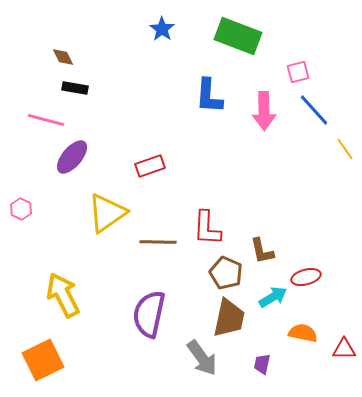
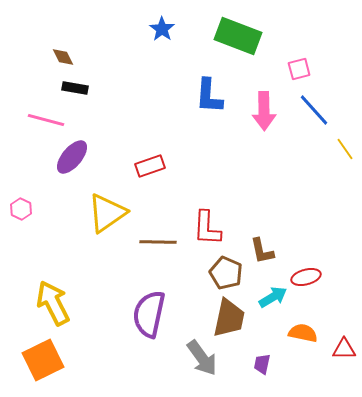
pink square: moved 1 px right, 3 px up
yellow arrow: moved 10 px left, 8 px down
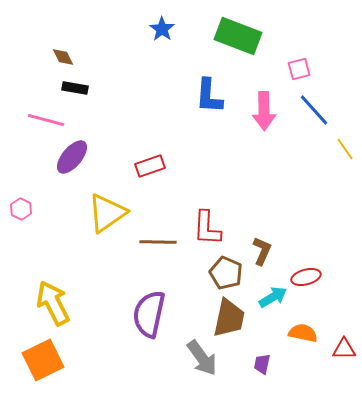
brown L-shape: rotated 144 degrees counterclockwise
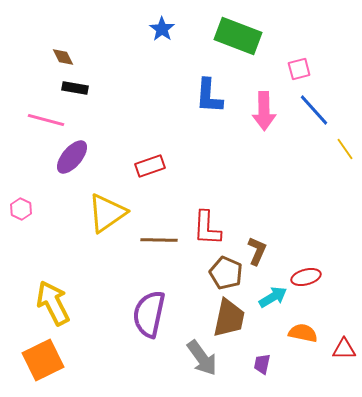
brown line: moved 1 px right, 2 px up
brown L-shape: moved 5 px left
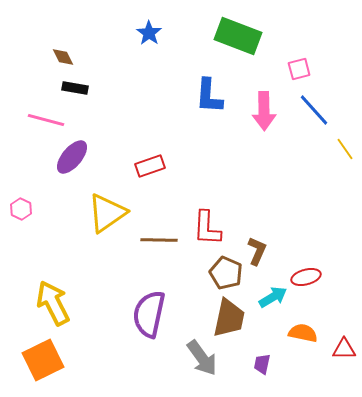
blue star: moved 13 px left, 4 px down
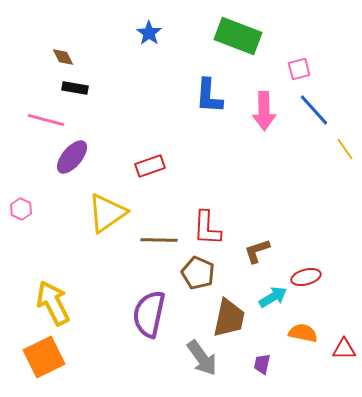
brown L-shape: rotated 132 degrees counterclockwise
brown pentagon: moved 28 px left
orange square: moved 1 px right, 3 px up
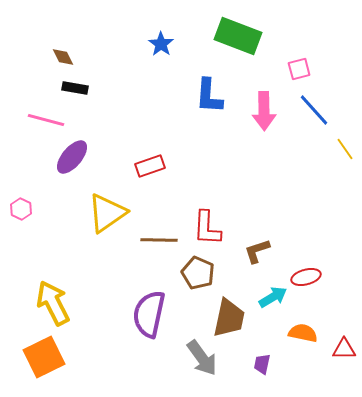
blue star: moved 12 px right, 11 px down
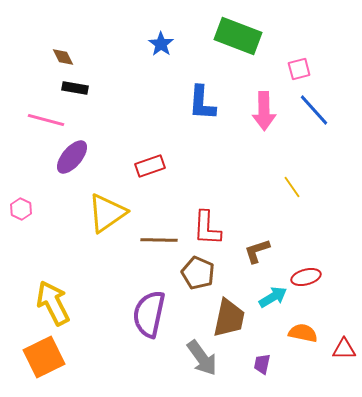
blue L-shape: moved 7 px left, 7 px down
yellow line: moved 53 px left, 38 px down
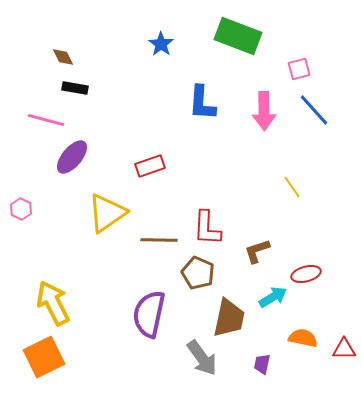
red ellipse: moved 3 px up
orange semicircle: moved 5 px down
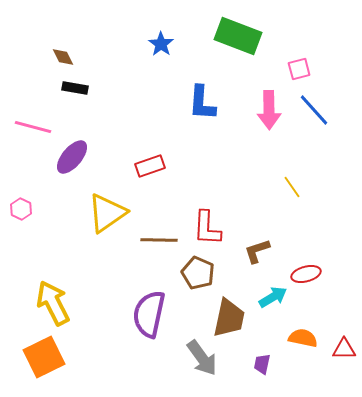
pink arrow: moved 5 px right, 1 px up
pink line: moved 13 px left, 7 px down
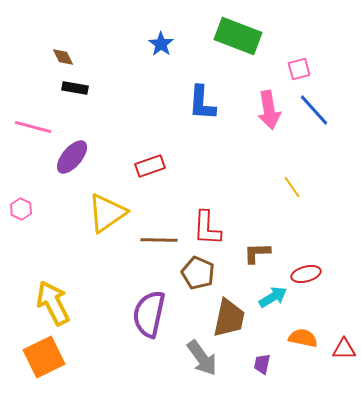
pink arrow: rotated 9 degrees counterclockwise
brown L-shape: moved 2 px down; rotated 16 degrees clockwise
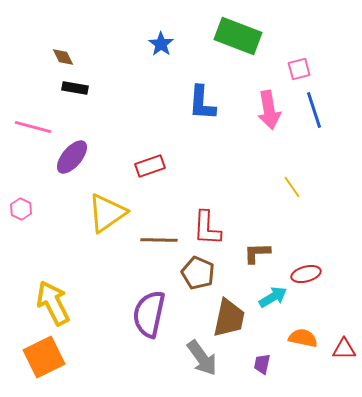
blue line: rotated 24 degrees clockwise
